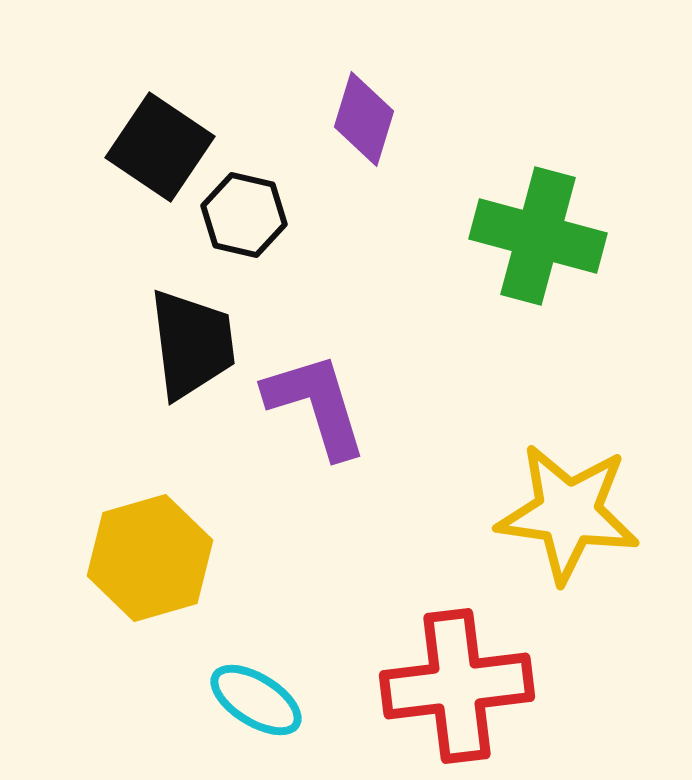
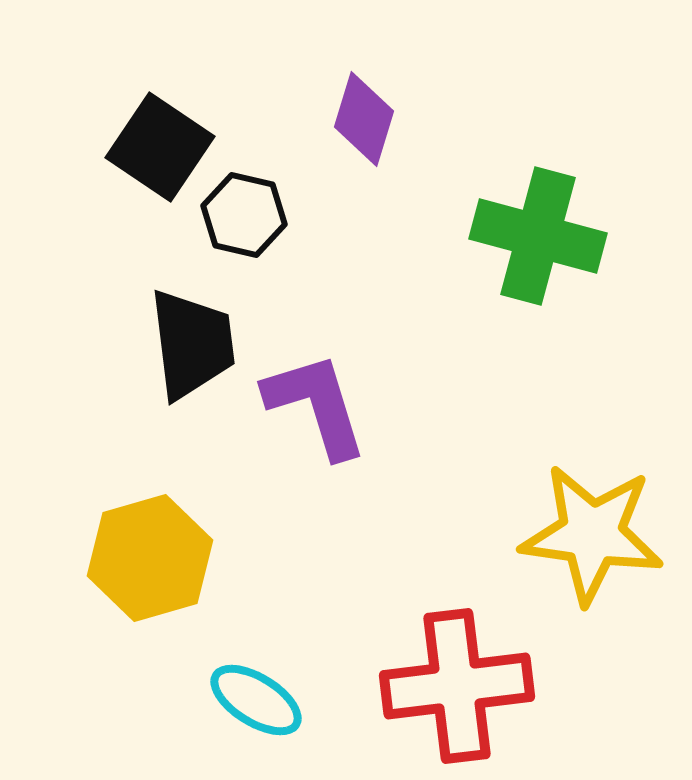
yellow star: moved 24 px right, 21 px down
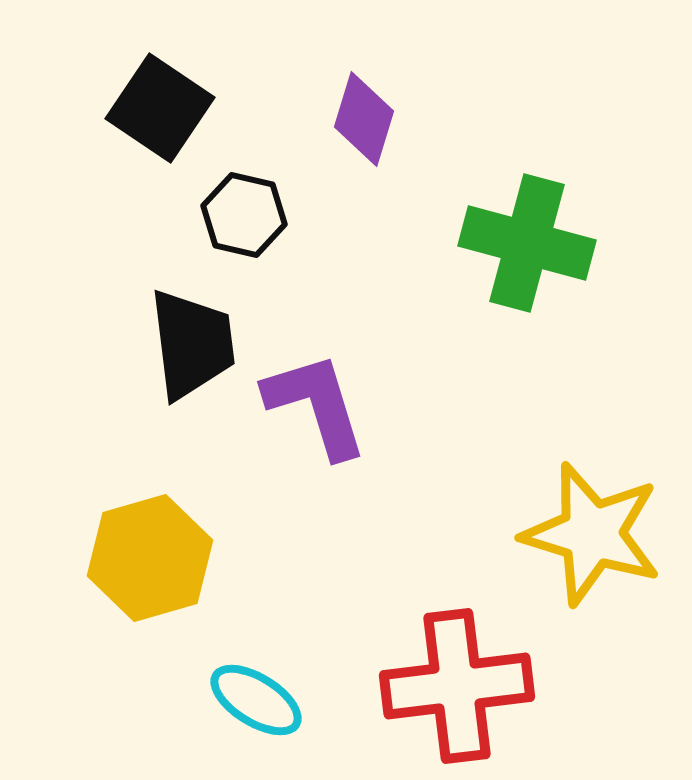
black square: moved 39 px up
green cross: moved 11 px left, 7 px down
yellow star: rotated 9 degrees clockwise
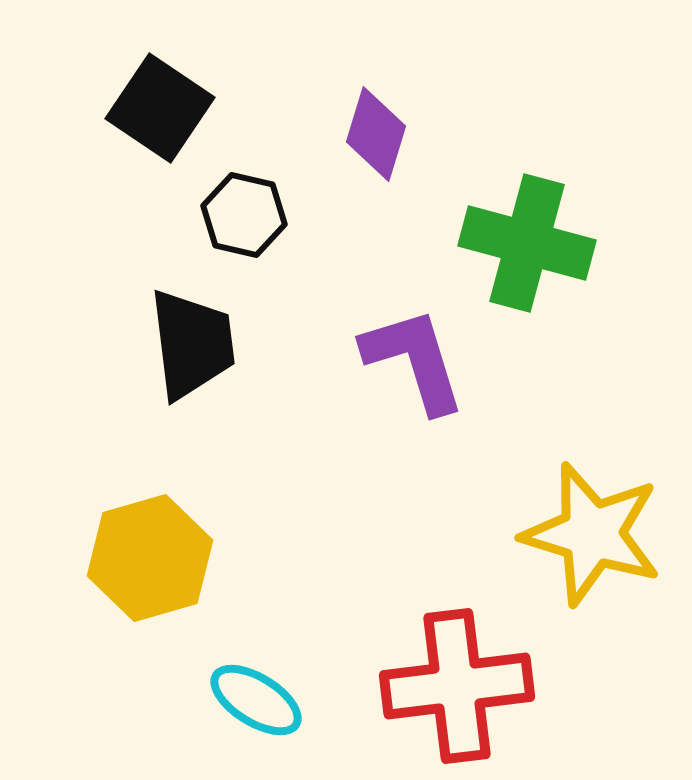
purple diamond: moved 12 px right, 15 px down
purple L-shape: moved 98 px right, 45 px up
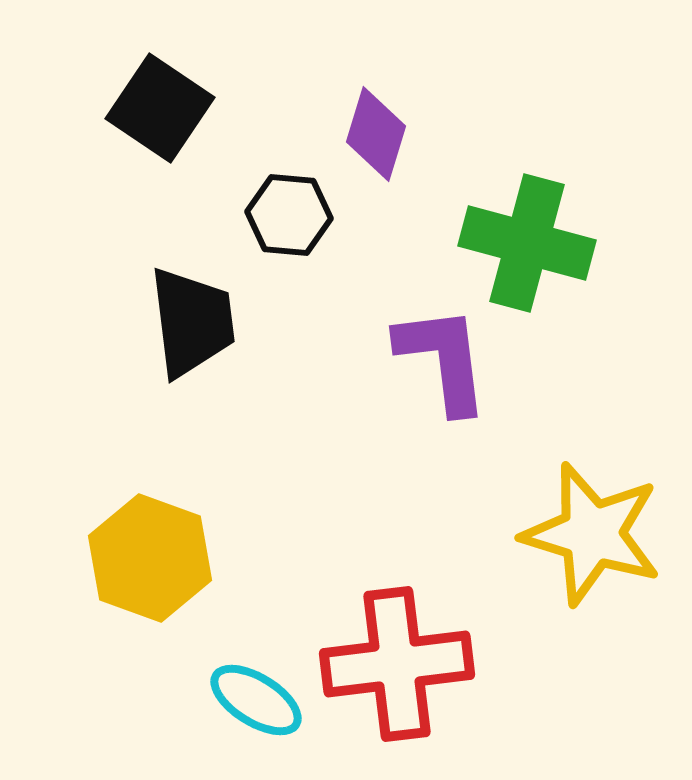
black hexagon: moved 45 px right; rotated 8 degrees counterclockwise
black trapezoid: moved 22 px up
purple L-shape: moved 29 px right, 1 px up; rotated 10 degrees clockwise
yellow hexagon: rotated 24 degrees counterclockwise
red cross: moved 60 px left, 22 px up
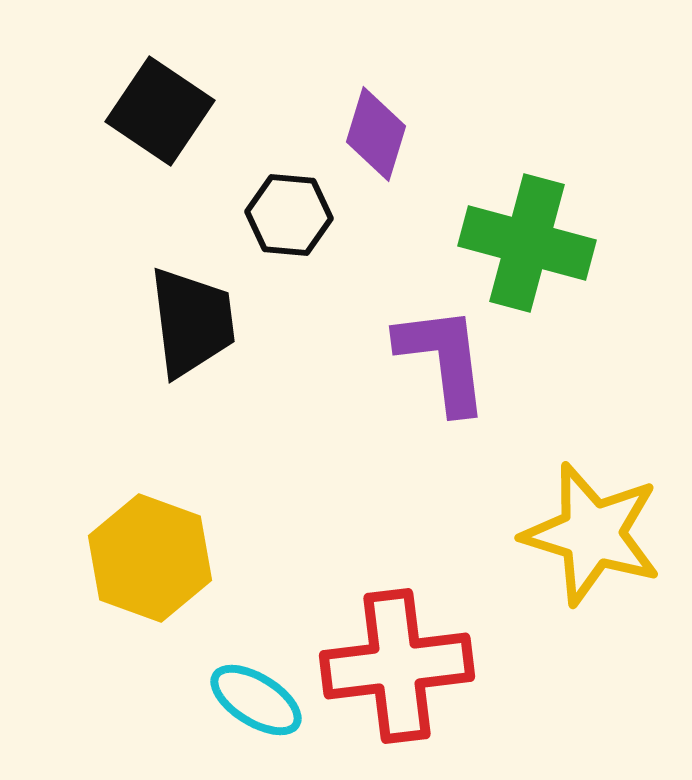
black square: moved 3 px down
red cross: moved 2 px down
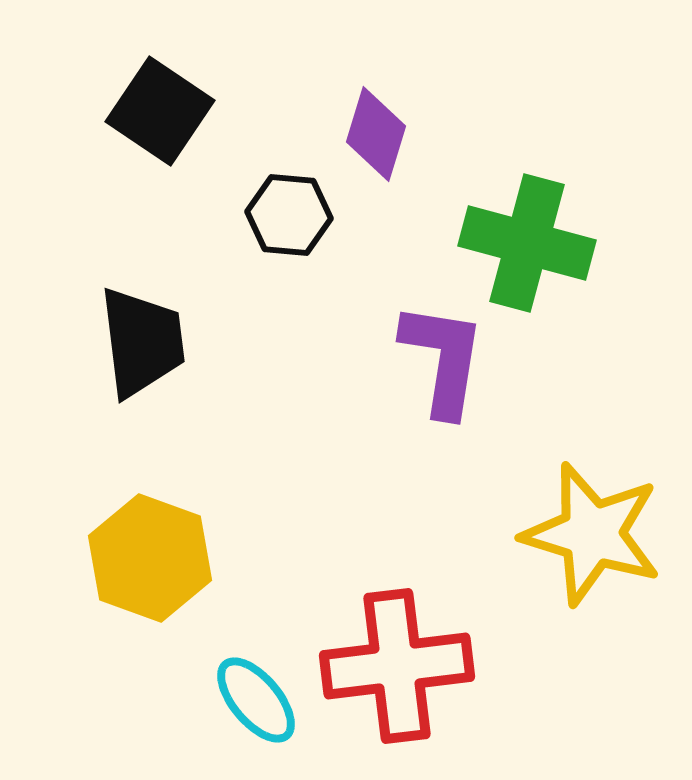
black trapezoid: moved 50 px left, 20 px down
purple L-shape: rotated 16 degrees clockwise
cyan ellipse: rotated 18 degrees clockwise
